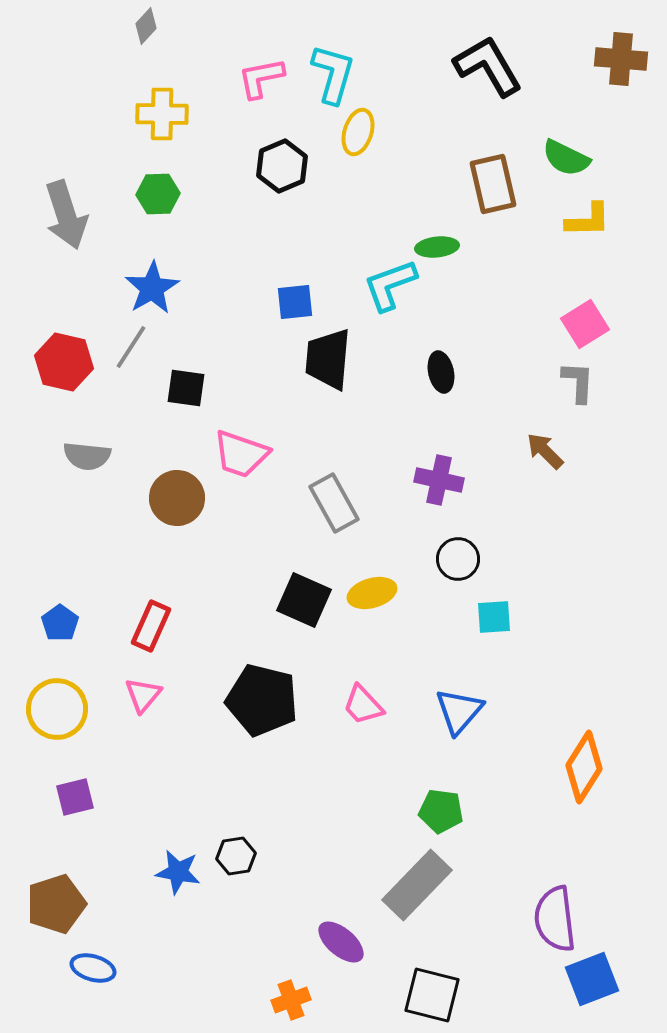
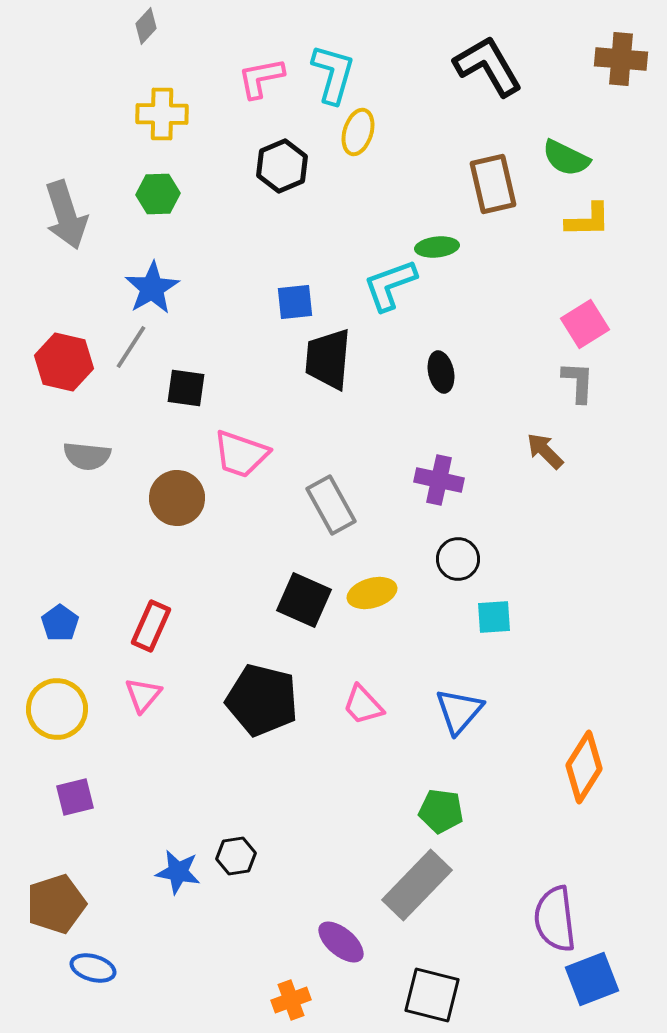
gray rectangle at (334, 503): moved 3 px left, 2 px down
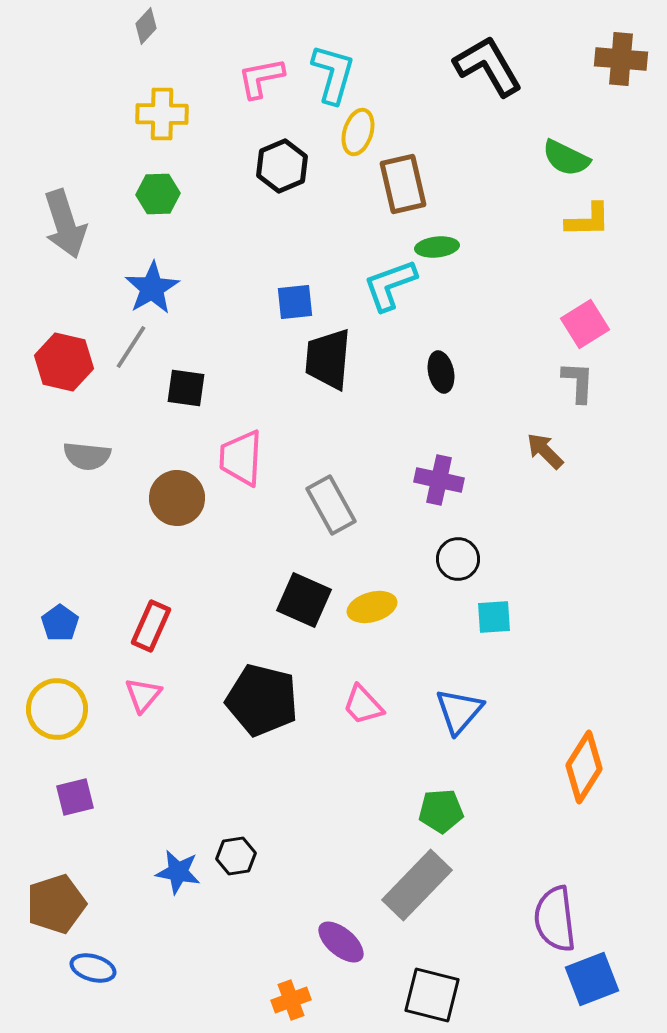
brown rectangle at (493, 184): moved 90 px left
gray arrow at (66, 215): moved 1 px left, 9 px down
pink trapezoid at (241, 454): moved 4 px down; rotated 74 degrees clockwise
yellow ellipse at (372, 593): moved 14 px down
green pentagon at (441, 811): rotated 12 degrees counterclockwise
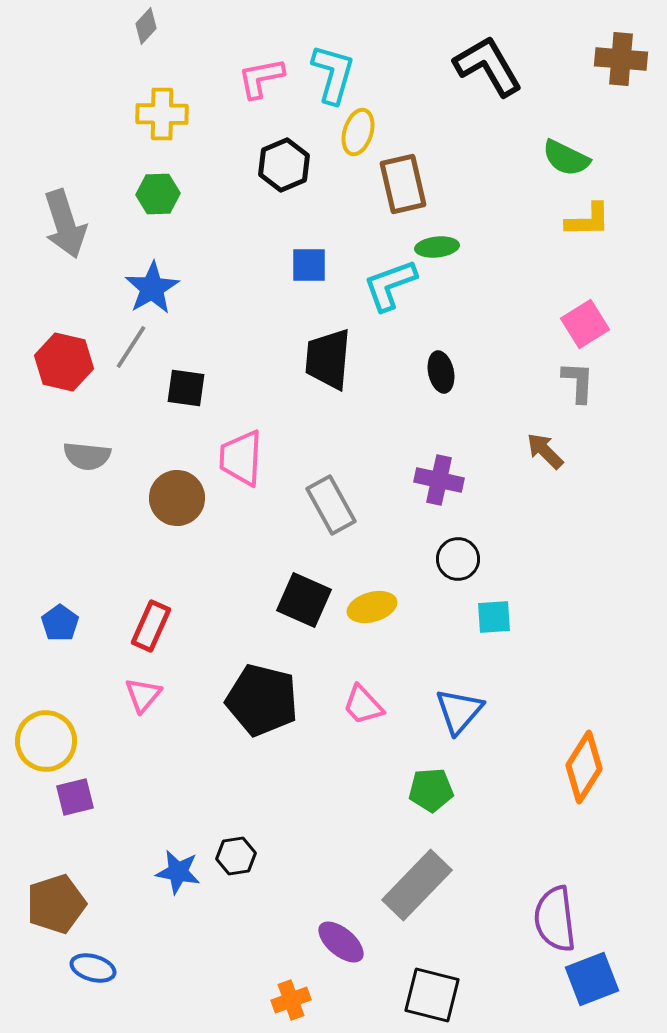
black hexagon at (282, 166): moved 2 px right, 1 px up
blue square at (295, 302): moved 14 px right, 37 px up; rotated 6 degrees clockwise
yellow circle at (57, 709): moved 11 px left, 32 px down
green pentagon at (441, 811): moved 10 px left, 21 px up
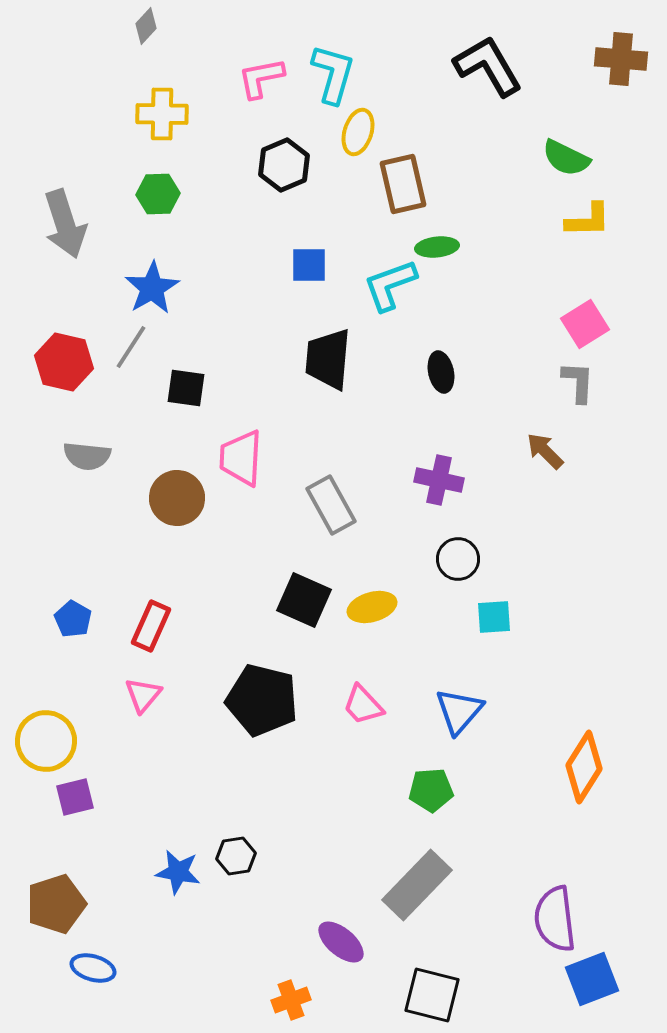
blue pentagon at (60, 623): moved 13 px right, 4 px up; rotated 6 degrees counterclockwise
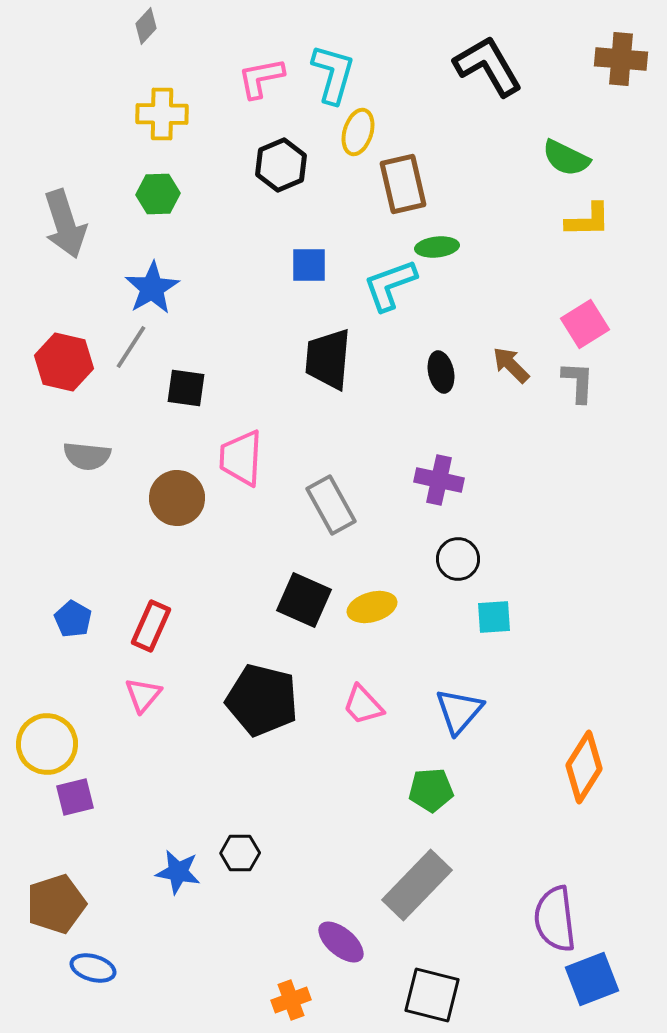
black hexagon at (284, 165): moved 3 px left
brown arrow at (545, 451): moved 34 px left, 86 px up
yellow circle at (46, 741): moved 1 px right, 3 px down
black hexagon at (236, 856): moved 4 px right, 3 px up; rotated 9 degrees clockwise
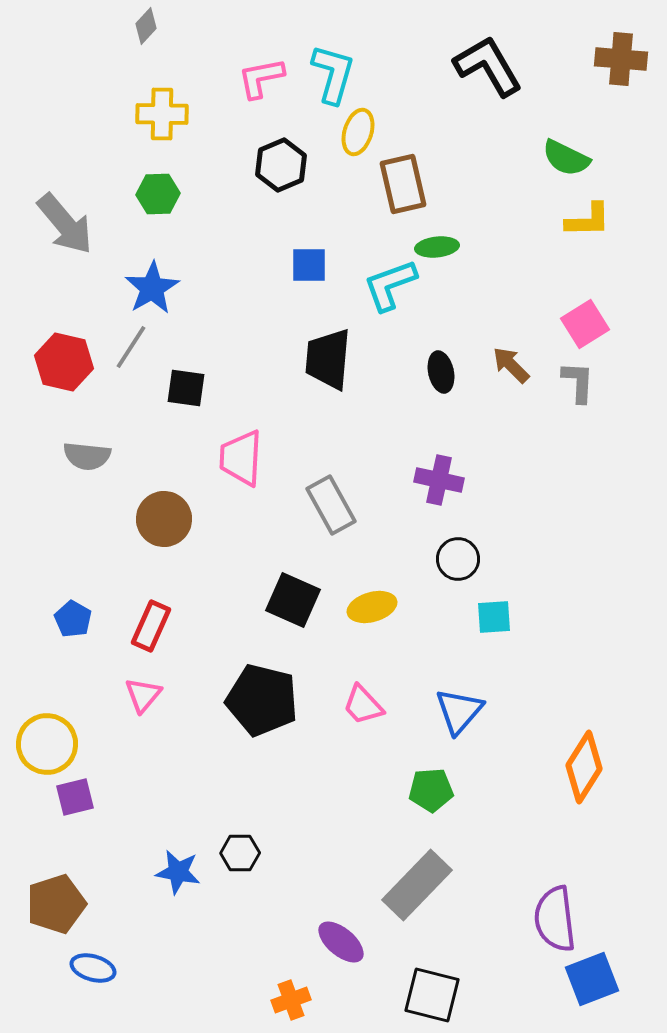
gray arrow at (65, 224): rotated 22 degrees counterclockwise
brown circle at (177, 498): moved 13 px left, 21 px down
black square at (304, 600): moved 11 px left
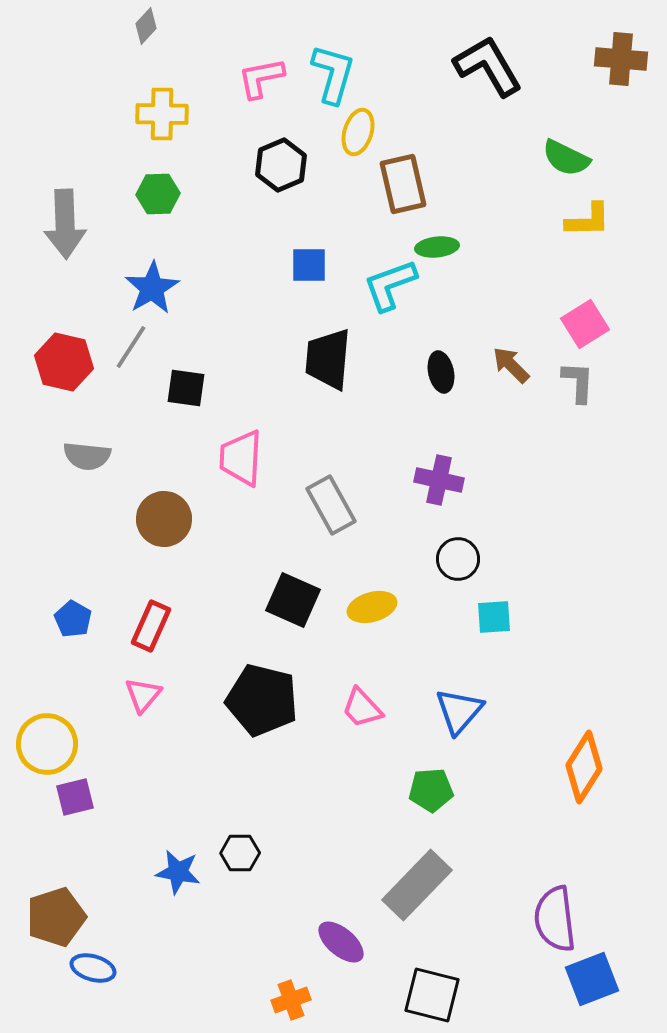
gray arrow at (65, 224): rotated 38 degrees clockwise
pink trapezoid at (363, 705): moved 1 px left, 3 px down
brown pentagon at (56, 904): moved 13 px down
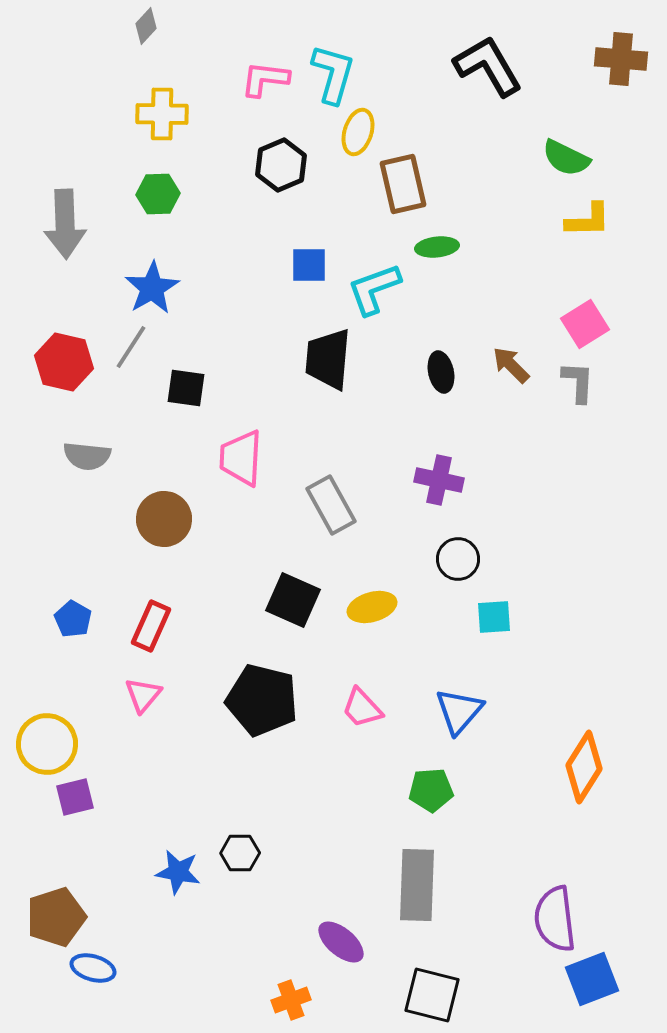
pink L-shape at (261, 78): moved 4 px right, 1 px down; rotated 18 degrees clockwise
cyan L-shape at (390, 285): moved 16 px left, 4 px down
gray rectangle at (417, 885): rotated 42 degrees counterclockwise
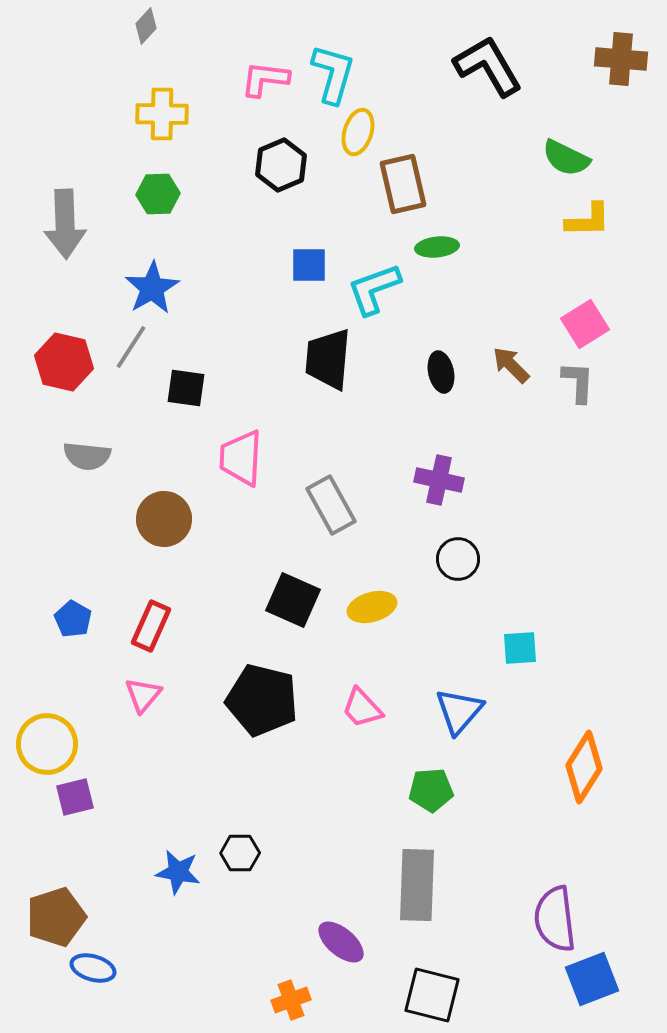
cyan square at (494, 617): moved 26 px right, 31 px down
